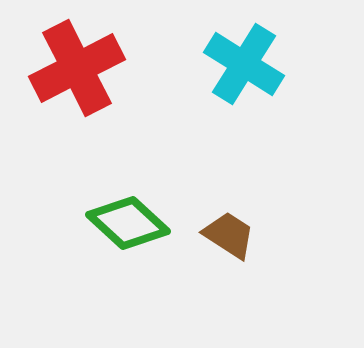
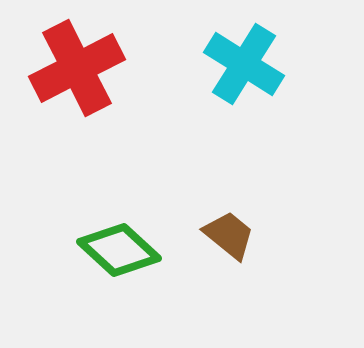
green diamond: moved 9 px left, 27 px down
brown trapezoid: rotated 6 degrees clockwise
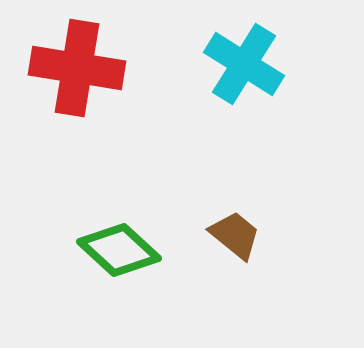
red cross: rotated 36 degrees clockwise
brown trapezoid: moved 6 px right
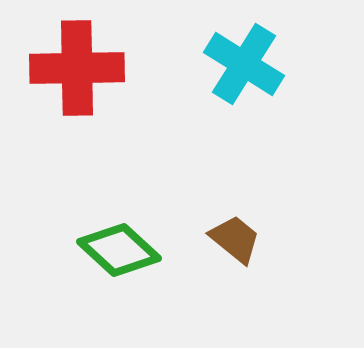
red cross: rotated 10 degrees counterclockwise
brown trapezoid: moved 4 px down
